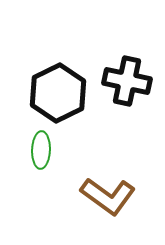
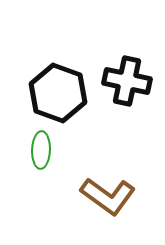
black hexagon: rotated 14 degrees counterclockwise
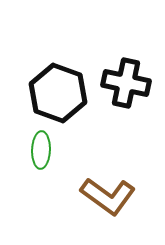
black cross: moved 1 px left, 2 px down
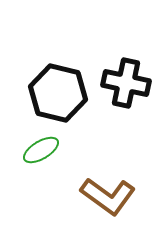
black hexagon: rotated 6 degrees counterclockwise
green ellipse: rotated 57 degrees clockwise
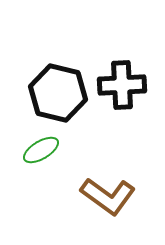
black cross: moved 4 px left, 2 px down; rotated 15 degrees counterclockwise
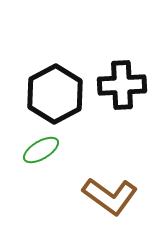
black hexagon: moved 3 px left, 1 px down; rotated 18 degrees clockwise
brown L-shape: moved 2 px right
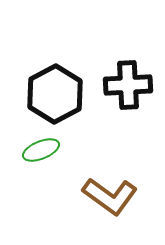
black cross: moved 6 px right
green ellipse: rotated 9 degrees clockwise
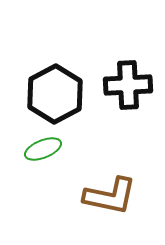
green ellipse: moved 2 px right, 1 px up
brown L-shape: rotated 24 degrees counterclockwise
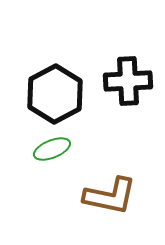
black cross: moved 4 px up
green ellipse: moved 9 px right
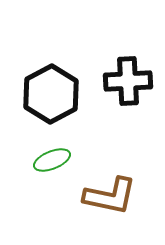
black hexagon: moved 4 px left
green ellipse: moved 11 px down
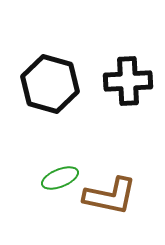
black hexagon: moved 1 px left, 10 px up; rotated 16 degrees counterclockwise
green ellipse: moved 8 px right, 18 px down
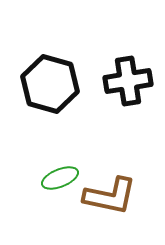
black cross: rotated 6 degrees counterclockwise
